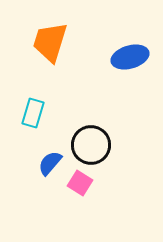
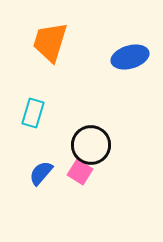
blue semicircle: moved 9 px left, 10 px down
pink square: moved 11 px up
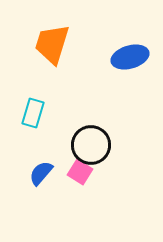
orange trapezoid: moved 2 px right, 2 px down
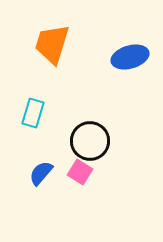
black circle: moved 1 px left, 4 px up
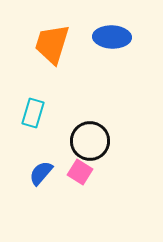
blue ellipse: moved 18 px left, 20 px up; rotated 18 degrees clockwise
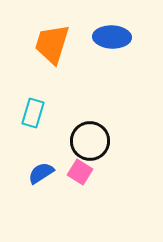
blue semicircle: rotated 16 degrees clockwise
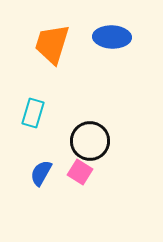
blue semicircle: rotated 28 degrees counterclockwise
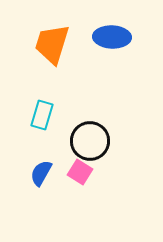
cyan rectangle: moved 9 px right, 2 px down
